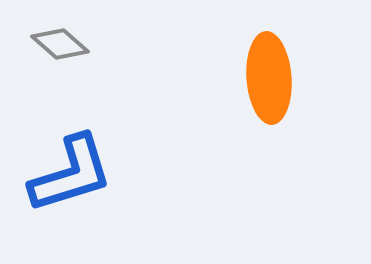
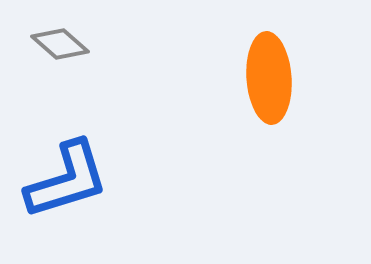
blue L-shape: moved 4 px left, 6 px down
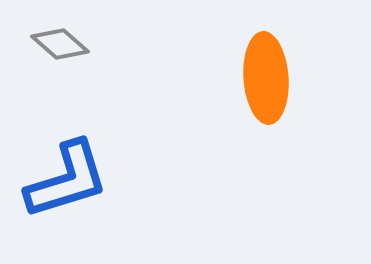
orange ellipse: moved 3 px left
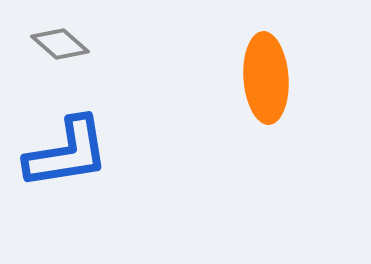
blue L-shape: moved 27 px up; rotated 8 degrees clockwise
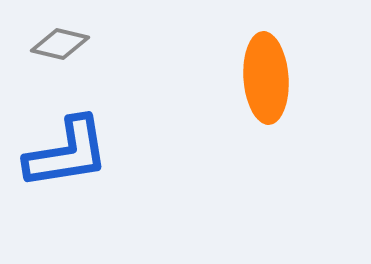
gray diamond: rotated 28 degrees counterclockwise
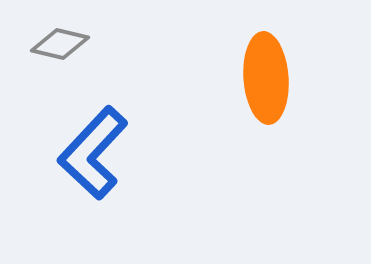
blue L-shape: moved 26 px right; rotated 142 degrees clockwise
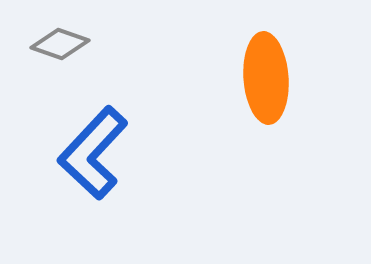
gray diamond: rotated 6 degrees clockwise
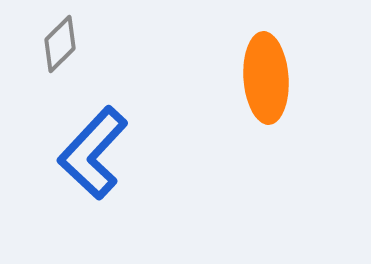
gray diamond: rotated 64 degrees counterclockwise
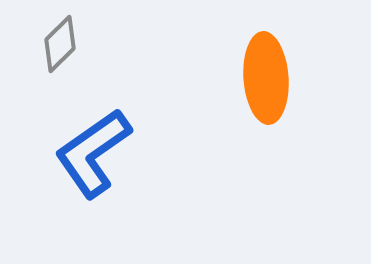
blue L-shape: rotated 12 degrees clockwise
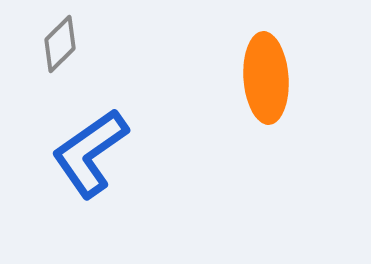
blue L-shape: moved 3 px left
